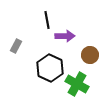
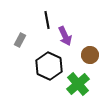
purple arrow: rotated 66 degrees clockwise
gray rectangle: moved 4 px right, 6 px up
black hexagon: moved 1 px left, 2 px up
green cross: moved 1 px right; rotated 20 degrees clockwise
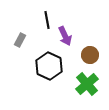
green cross: moved 9 px right
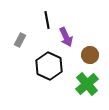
purple arrow: moved 1 px right, 1 px down
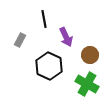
black line: moved 3 px left, 1 px up
green cross: rotated 20 degrees counterclockwise
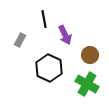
purple arrow: moved 1 px left, 2 px up
black hexagon: moved 2 px down
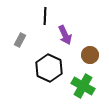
black line: moved 1 px right, 3 px up; rotated 12 degrees clockwise
green cross: moved 4 px left, 2 px down
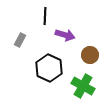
purple arrow: rotated 48 degrees counterclockwise
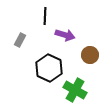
green cross: moved 8 px left, 4 px down
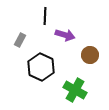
black hexagon: moved 8 px left, 1 px up
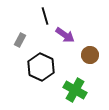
black line: rotated 18 degrees counterclockwise
purple arrow: rotated 18 degrees clockwise
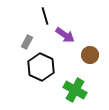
gray rectangle: moved 7 px right, 2 px down
